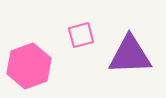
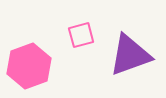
purple triangle: rotated 18 degrees counterclockwise
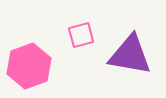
purple triangle: rotated 30 degrees clockwise
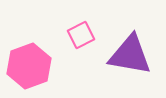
pink square: rotated 12 degrees counterclockwise
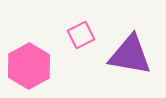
pink hexagon: rotated 9 degrees counterclockwise
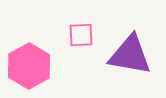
pink square: rotated 24 degrees clockwise
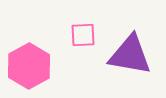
pink square: moved 2 px right
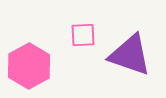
purple triangle: rotated 9 degrees clockwise
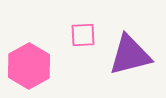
purple triangle: rotated 33 degrees counterclockwise
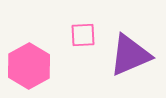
purple triangle: rotated 9 degrees counterclockwise
